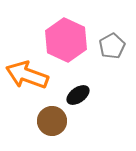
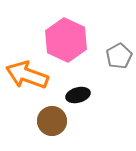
gray pentagon: moved 7 px right, 10 px down
black ellipse: rotated 20 degrees clockwise
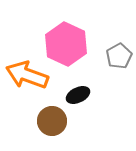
pink hexagon: moved 4 px down
black ellipse: rotated 10 degrees counterclockwise
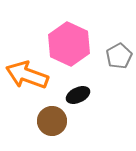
pink hexagon: moved 3 px right
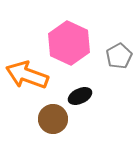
pink hexagon: moved 1 px up
black ellipse: moved 2 px right, 1 px down
brown circle: moved 1 px right, 2 px up
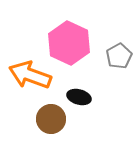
orange arrow: moved 3 px right
black ellipse: moved 1 px left, 1 px down; rotated 40 degrees clockwise
brown circle: moved 2 px left
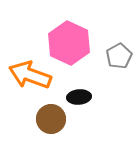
black ellipse: rotated 20 degrees counterclockwise
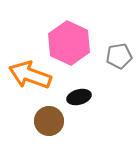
gray pentagon: rotated 20 degrees clockwise
black ellipse: rotated 10 degrees counterclockwise
brown circle: moved 2 px left, 2 px down
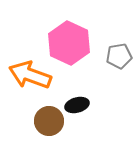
black ellipse: moved 2 px left, 8 px down
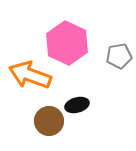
pink hexagon: moved 2 px left
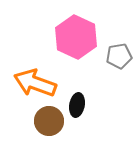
pink hexagon: moved 9 px right, 6 px up
orange arrow: moved 5 px right, 8 px down
black ellipse: rotated 65 degrees counterclockwise
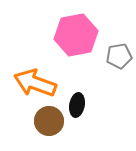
pink hexagon: moved 2 px up; rotated 24 degrees clockwise
